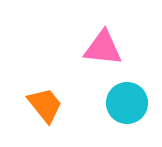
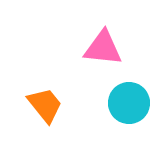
cyan circle: moved 2 px right
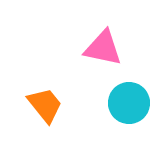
pink triangle: rotated 6 degrees clockwise
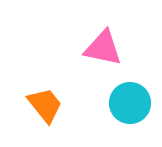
cyan circle: moved 1 px right
